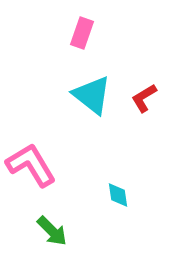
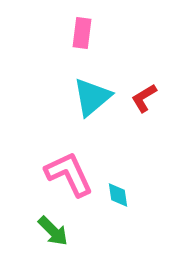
pink rectangle: rotated 12 degrees counterclockwise
cyan triangle: moved 2 px down; rotated 42 degrees clockwise
pink L-shape: moved 38 px right, 9 px down; rotated 6 degrees clockwise
green arrow: moved 1 px right
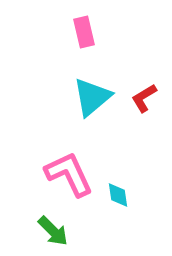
pink rectangle: moved 2 px right, 1 px up; rotated 20 degrees counterclockwise
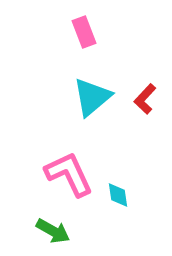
pink rectangle: rotated 8 degrees counterclockwise
red L-shape: moved 1 px right, 1 px down; rotated 16 degrees counterclockwise
green arrow: rotated 16 degrees counterclockwise
